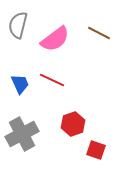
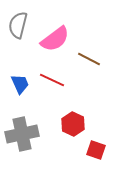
brown line: moved 10 px left, 26 px down
red hexagon: rotated 15 degrees counterclockwise
gray cross: rotated 16 degrees clockwise
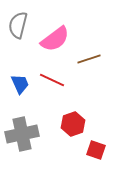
brown line: rotated 45 degrees counterclockwise
red hexagon: rotated 15 degrees clockwise
